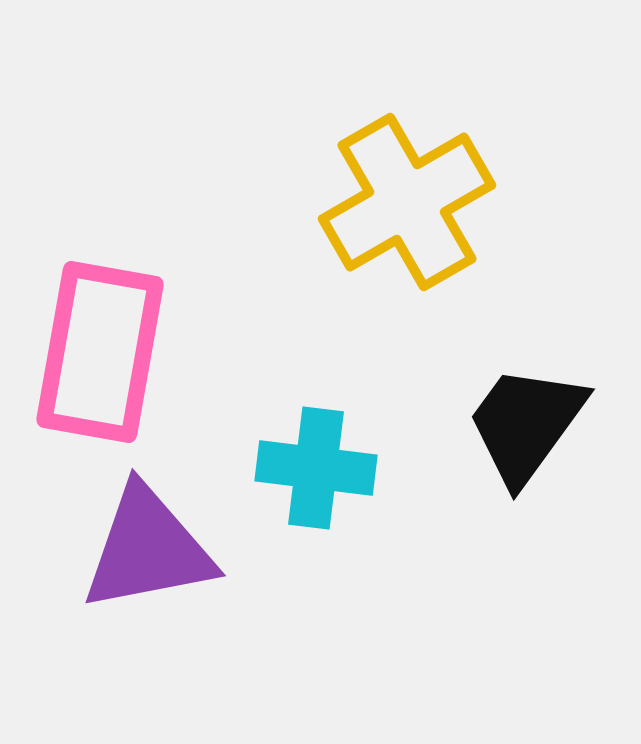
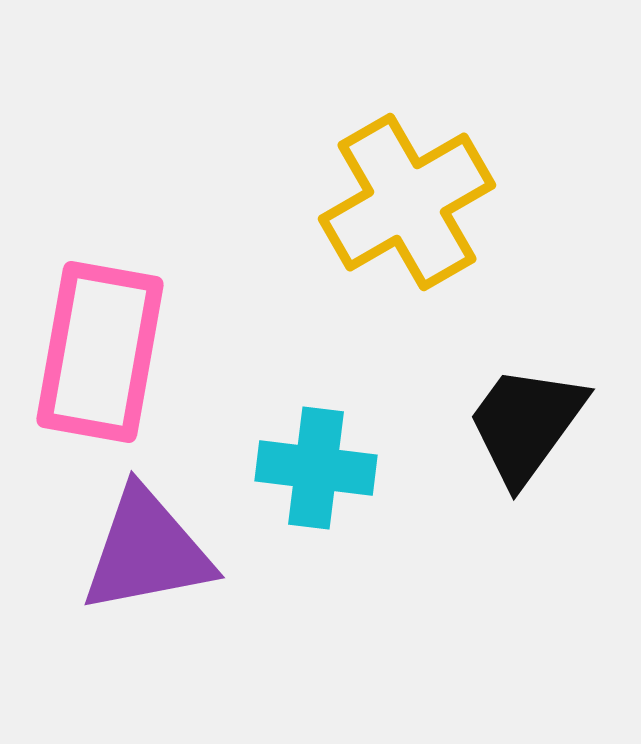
purple triangle: moved 1 px left, 2 px down
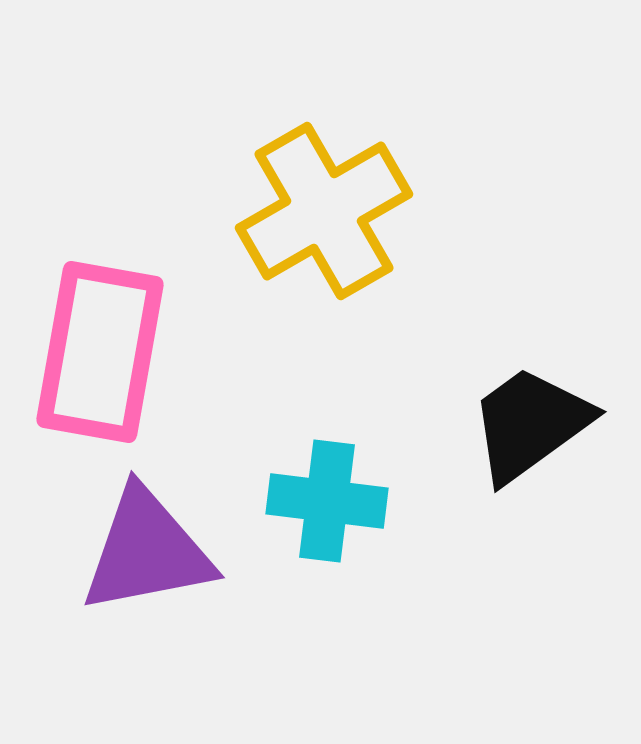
yellow cross: moved 83 px left, 9 px down
black trapezoid: moved 4 px right; rotated 18 degrees clockwise
cyan cross: moved 11 px right, 33 px down
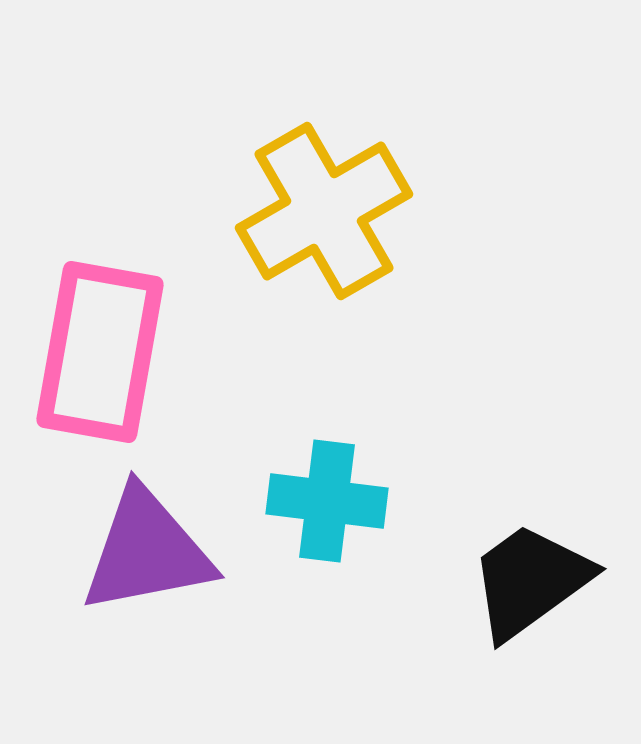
black trapezoid: moved 157 px down
